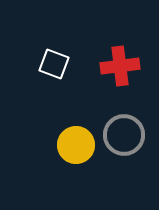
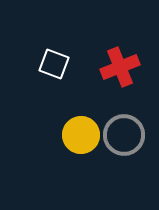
red cross: moved 1 px down; rotated 15 degrees counterclockwise
yellow circle: moved 5 px right, 10 px up
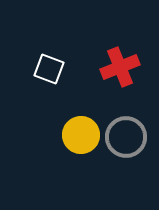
white square: moved 5 px left, 5 px down
gray circle: moved 2 px right, 2 px down
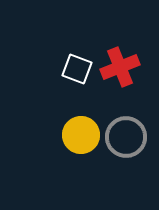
white square: moved 28 px right
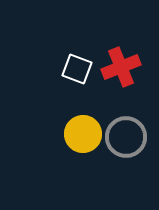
red cross: moved 1 px right
yellow circle: moved 2 px right, 1 px up
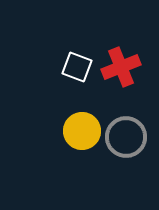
white square: moved 2 px up
yellow circle: moved 1 px left, 3 px up
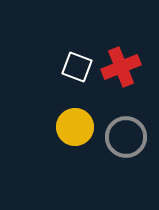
yellow circle: moved 7 px left, 4 px up
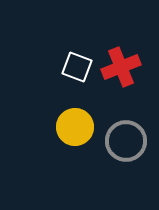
gray circle: moved 4 px down
